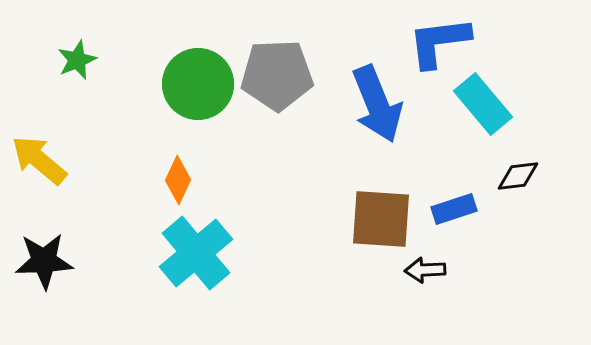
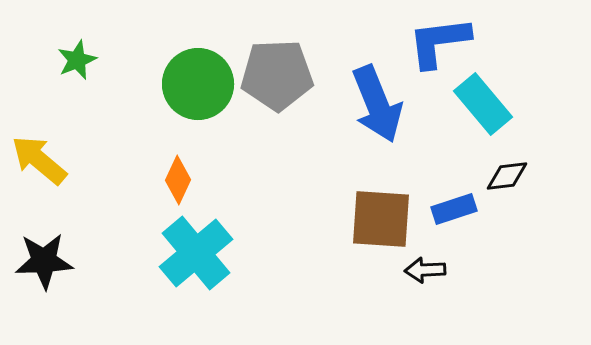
black diamond: moved 11 px left
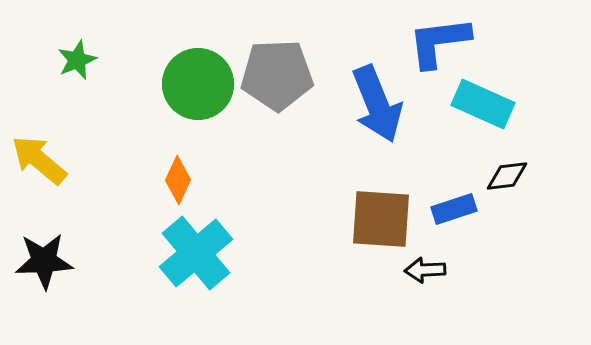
cyan rectangle: rotated 26 degrees counterclockwise
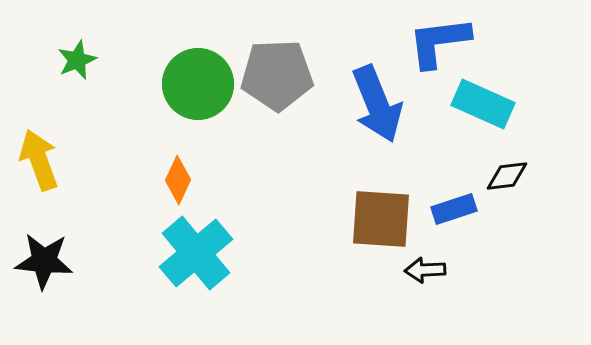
yellow arrow: rotated 30 degrees clockwise
black star: rotated 8 degrees clockwise
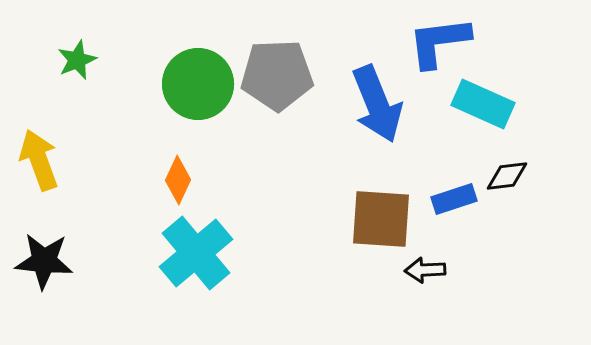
blue rectangle: moved 10 px up
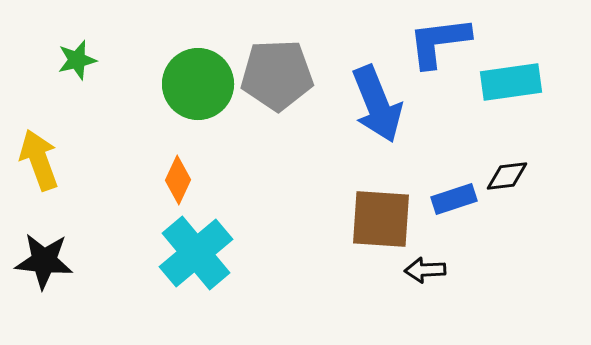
green star: rotated 9 degrees clockwise
cyan rectangle: moved 28 px right, 22 px up; rotated 32 degrees counterclockwise
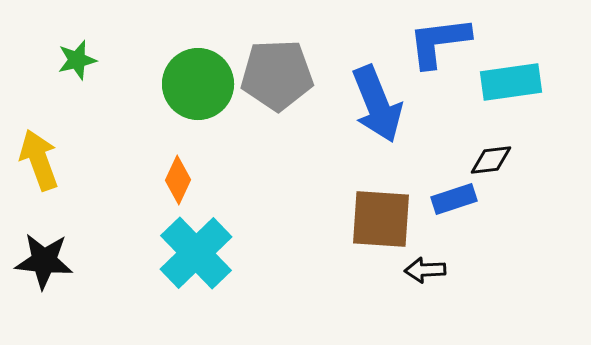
black diamond: moved 16 px left, 16 px up
cyan cross: rotated 4 degrees counterclockwise
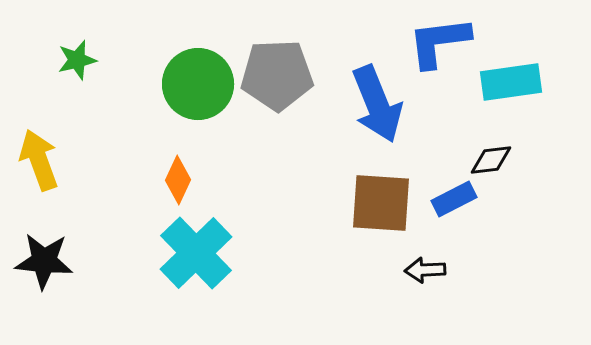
blue rectangle: rotated 9 degrees counterclockwise
brown square: moved 16 px up
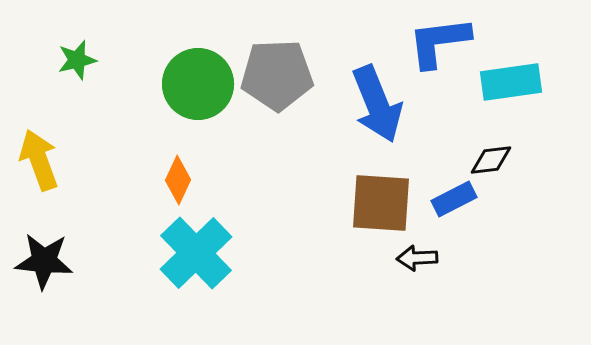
black arrow: moved 8 px left, 12 px up
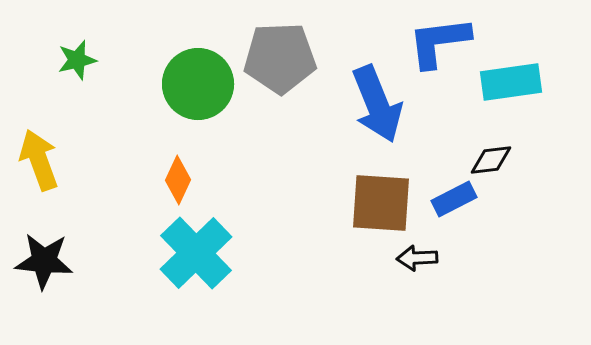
gray pentagon: moved 3 px right, 17 px up
